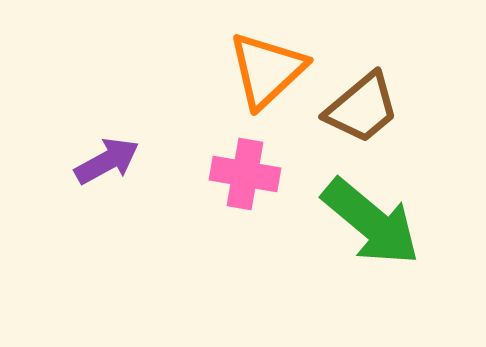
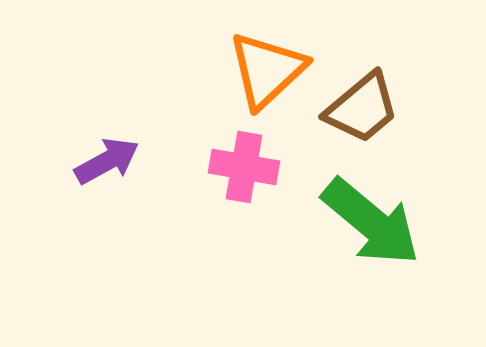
pink cross: moved 1 px left, 7 px up
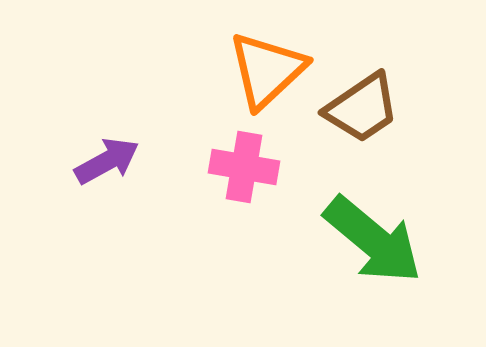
brown trapezoid: rotated 6 degrees clockwise
green arrow: moved 2 px right, 18 px down
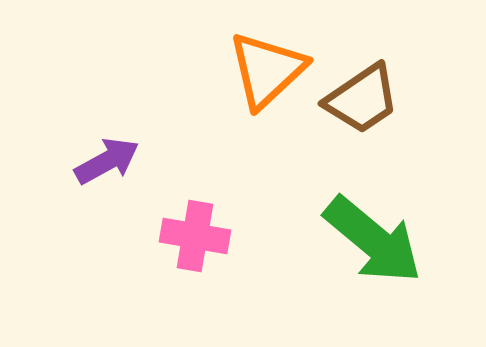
brown trapezoid: moved 9 px up
pink cross: moved 49 px left, 69 px down
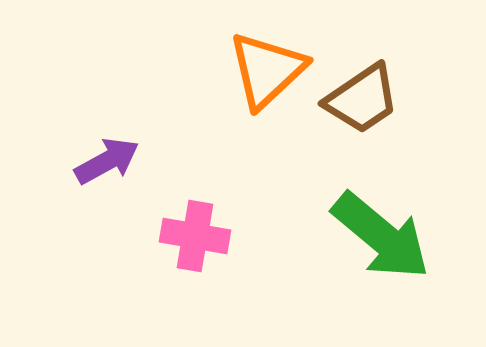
green arrow: moved 8 px right, 4 px up
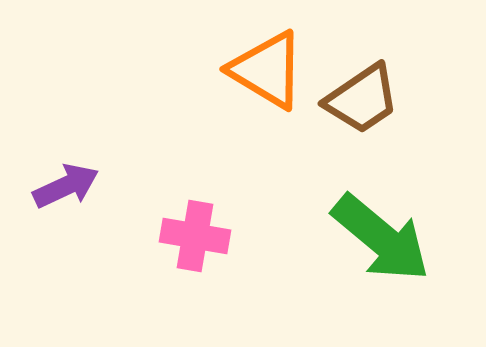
orange triangle: rotated 46 degrees counterclockwise
purple arrow: moved 41 px left, 25 px down; rotated 4 degrees clockwise
green arrow: moved 2 px down
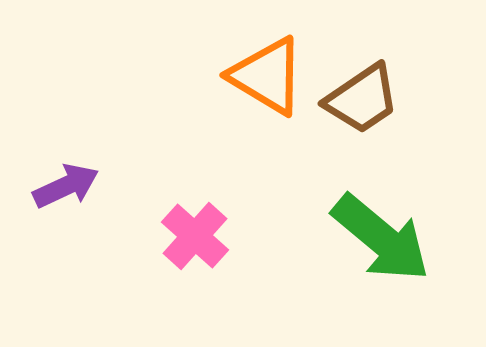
orange triangle: moved 6 px down
pink cross: rotated 32 degrees clockwise
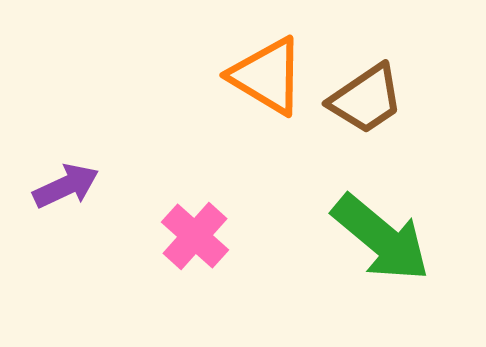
brown trapezoid: moved 4 px right
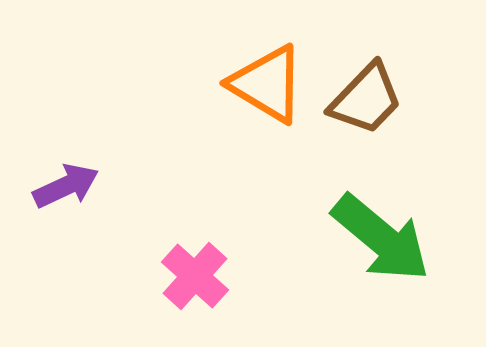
orange triangle: moved 8 px down
brown trapezoid: rotated 12 degrees counterclockwise
pink cross: moved 40 px down
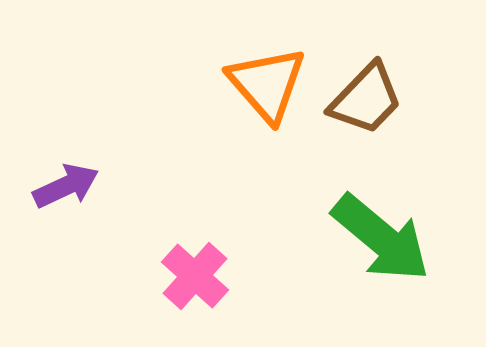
orange triangle: rotated 18 degrees clockwise
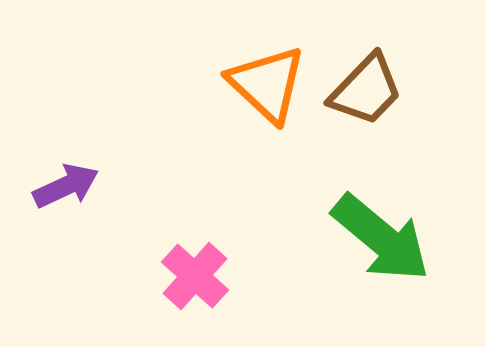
orange triangle: rotated 6 degrees counterclockwise
brown trapezoid: moved 9 px up
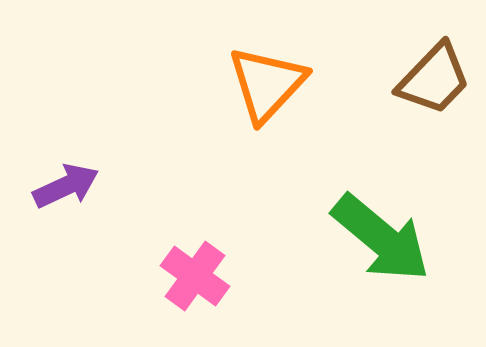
orange triangle: rotated 30 degrees clockwise
brown trapezoid: moved 68 px right, 11 px up
pink cross: rotated 6 degrees counterclockwise
